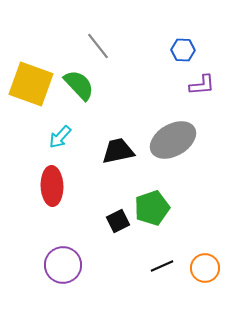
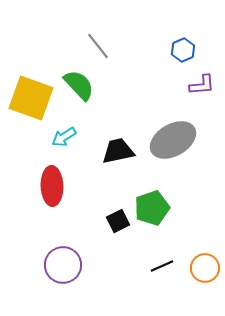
blue hexagon: rotated 25 degrees counterclockwise
yellow square: moved 14 px down
cyan arrow: moved 4 px right; rotated 15 degrees clockwise
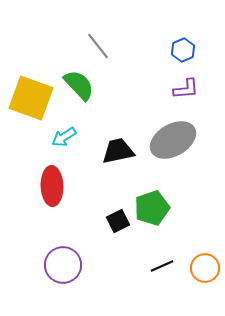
purple L-shape: moved 16 px left, 4 px down
